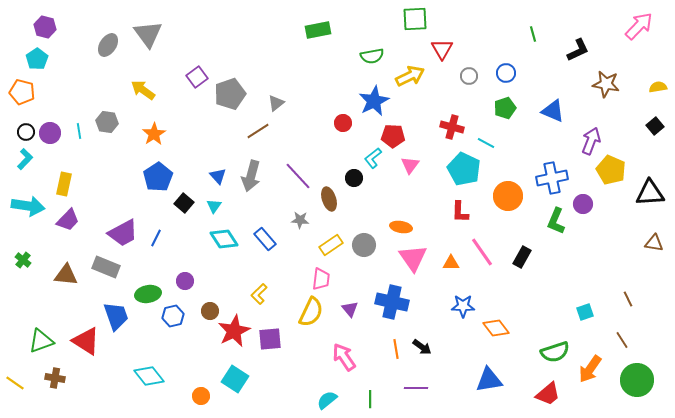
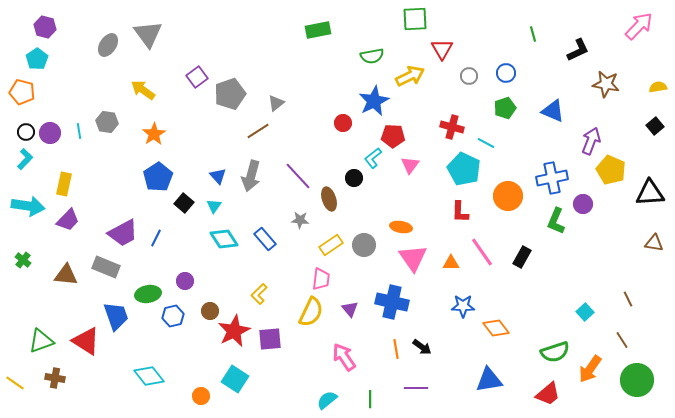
cyan square at (585, 312): rotated 24 degrees counterclockwise
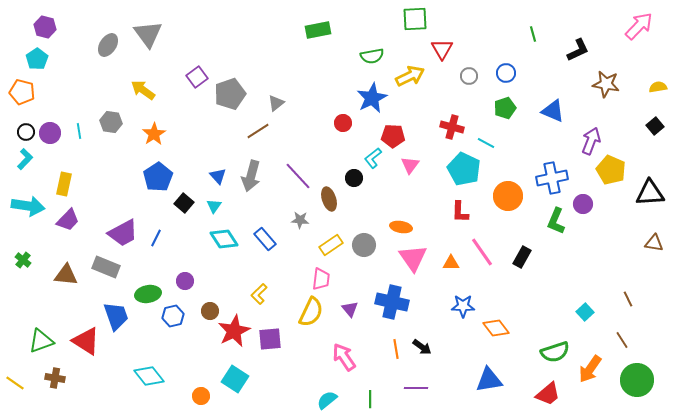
blue star at (374, 101): moved 2 px left, 3 px up
gray hexagon at (107, 122): moved 4 px right
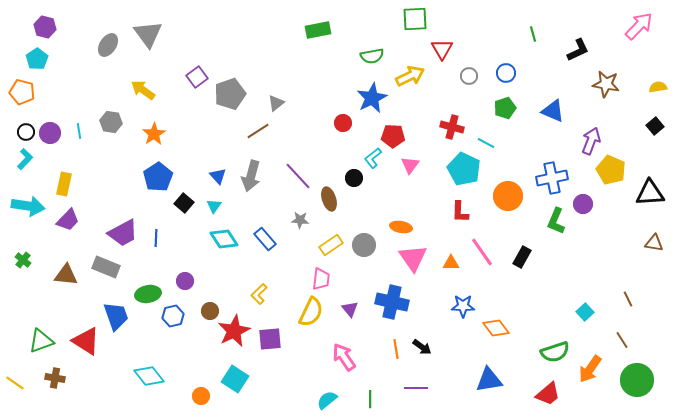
blue line at (156, 238): rotated 24 degrees counterclockwise
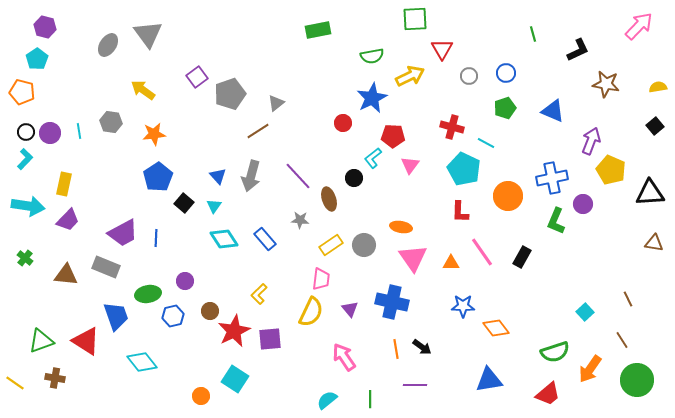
orange star at (154, 134): rotated 25 degrees clockwise
green cross at (23, 260): moved 2 px right, 2 px up
cyan diamond at (149, 376): moved 7 px left, 14 px up
purple line at (416, 388): moved 1 px left, 3 px up
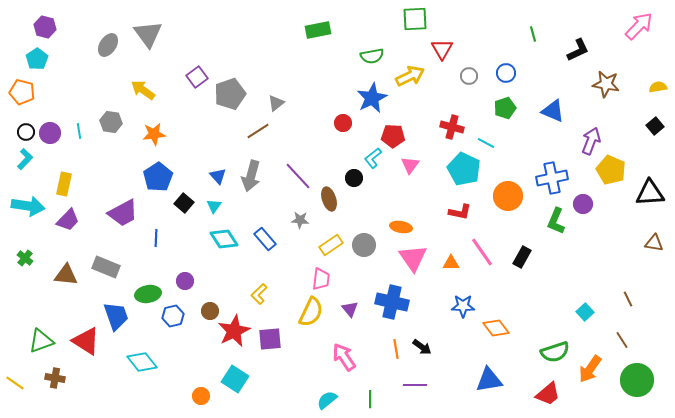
red L-shape at (460, 212): rotated 80 degrees counterclockwise
purple trapezoid at (123, 233): moved 20 px up
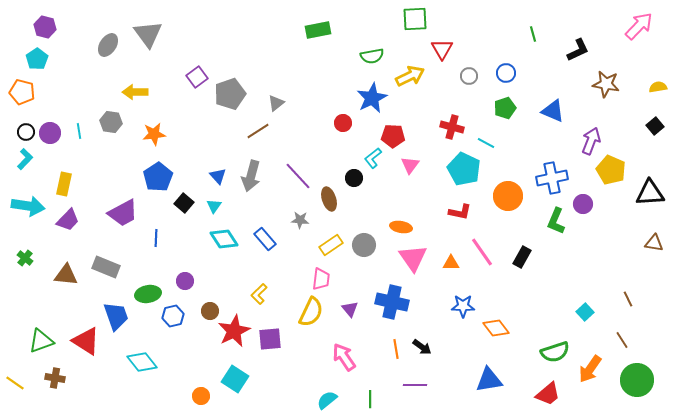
yellow arrow at (143, 90): moved 8 px left, 2 px down; rotated 35 degrees counterclockwise
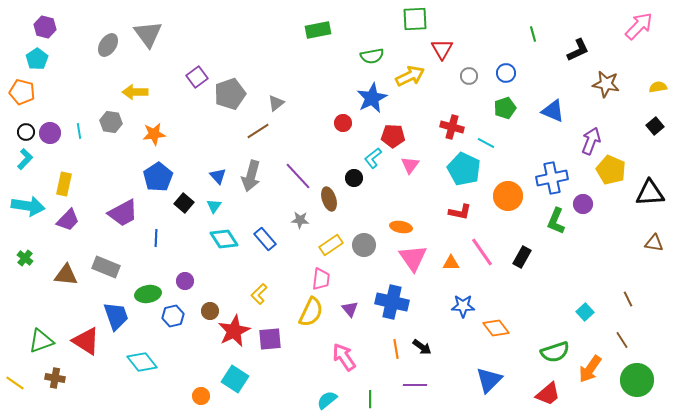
blue triangle at (489, 380): rotated 36 degrees counterclockwise
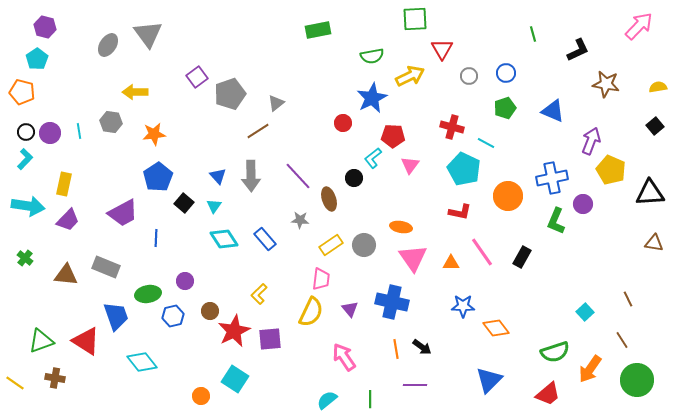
gray arrow at (251, 176): rotated 16 degrees counterclockwise
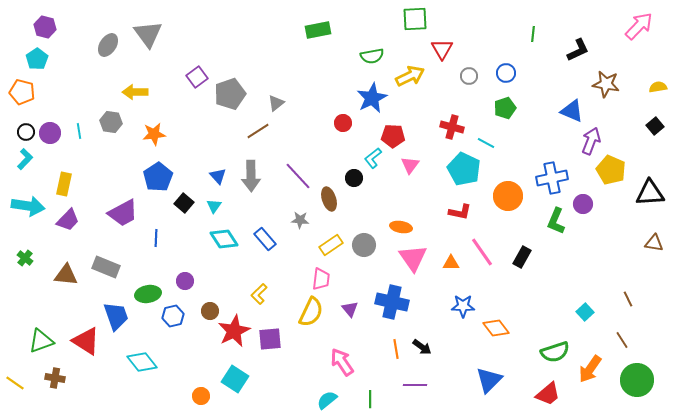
green line at (533, 34): rotated 21 degrees clockwise
blue triangle at (553, 111): moved 19 px right
pink arrow at (344, 357): moved 2 px left, 5 px down
